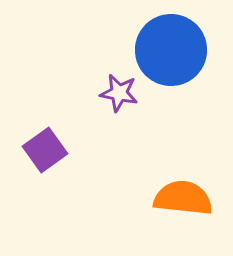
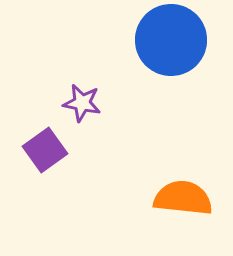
blue circle: moved 10 px up
purple star: moved 37 px left, 10 px down
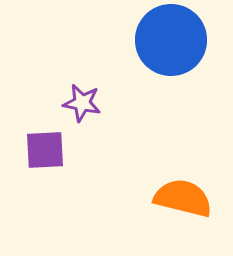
purple square: rotated 33 degrees clockwise
orange semicircle: rotated 8 degrees clockwise
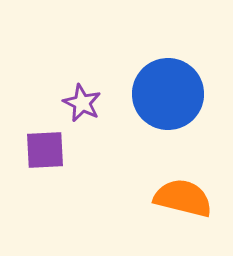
blue circle: moved 3 px left, 54 px down
purple star: rotated 15 degrees clockwise
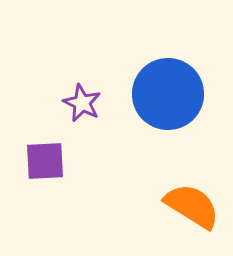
purple square: moved 11 px down
orange semicircle: moved 9 px right, 8 px down; rotated 18 degrees clockwise
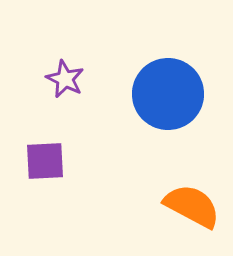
purple star: moved 17 px left, 24 px up
orange semicircle: rotated 4 degrees counterclockwise
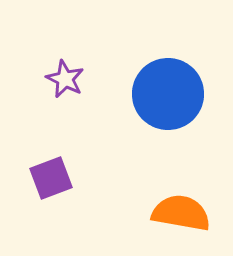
purple square: moved 6 px right, 17 px down; rotated 18 degrees counterclockwise
orange semicircle: moved 11 px left, 7 px down; rotated 18 degrees counterclockwise
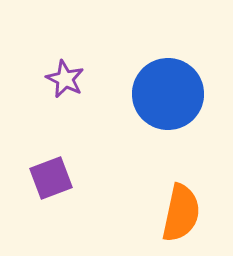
orange semicircle: rotated 92 degrees clockwise
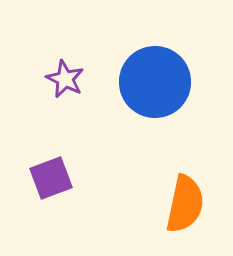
blue circle: moved 13 px left, 12 px up
orange semicircle: moved 4 px right, 9 px up
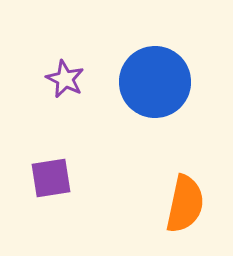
purple square: rotated 12 degrees clockwise
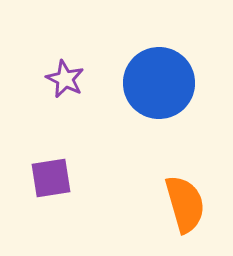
blue circle: moved 4 px right, 1 px down
orange semicircle: rotated 28 degrees counterclockwise
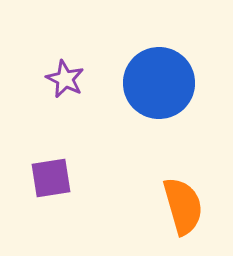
orange semicircle: moved 2 px left, 2 px down
